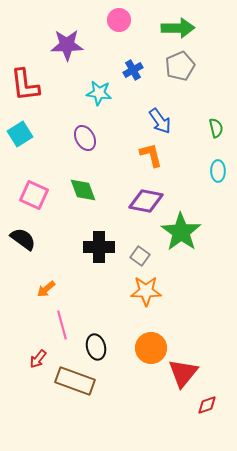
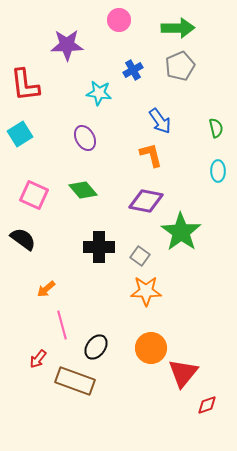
green diamond: rotated 20 degrees counterclockwise
black ellipse: rotated 50 degrees clockwise
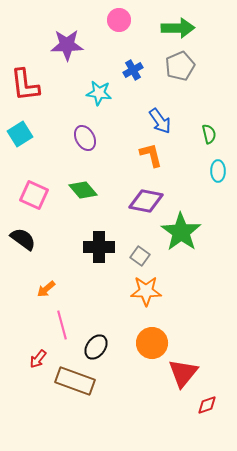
green semicircle: moved 7 px left, 6 px down
orange circle: moved 1 px right, 5 px up
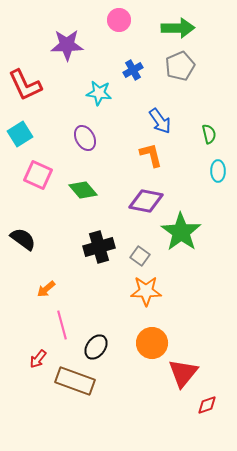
red L-shape: rotated 18 degrees counterclockwise
pink square: moved 4 px right, 20 px up
black cross: rotated 16 degrees counterclockwise
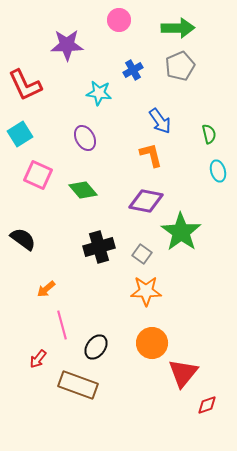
cyan ellipse: rotated 15 degrees counterclockwise
gray square: moved 2 px right, 2 px up
brown rectangle: moved 3 px right, 4 px down
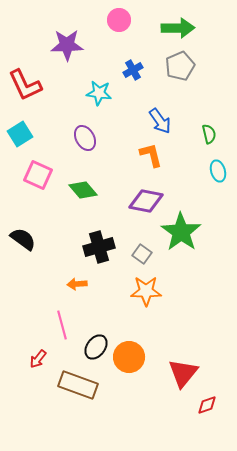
orange arrow: moved 31 px right, 5 px up; rotated 36 degrees clockwise
orange circle: moved 23 px left, 14 px down
